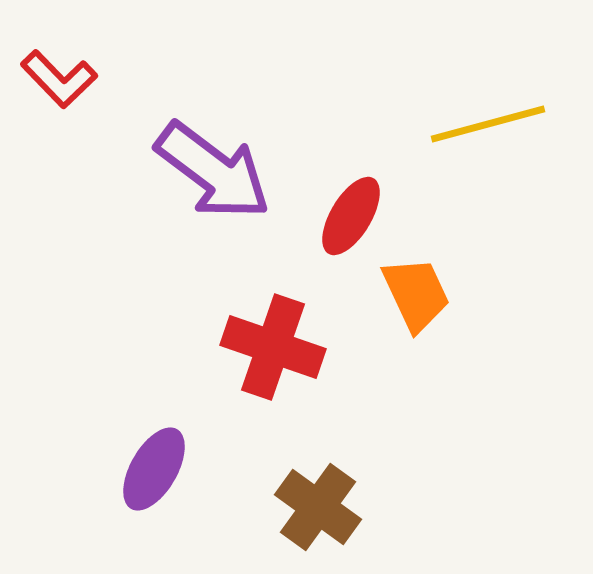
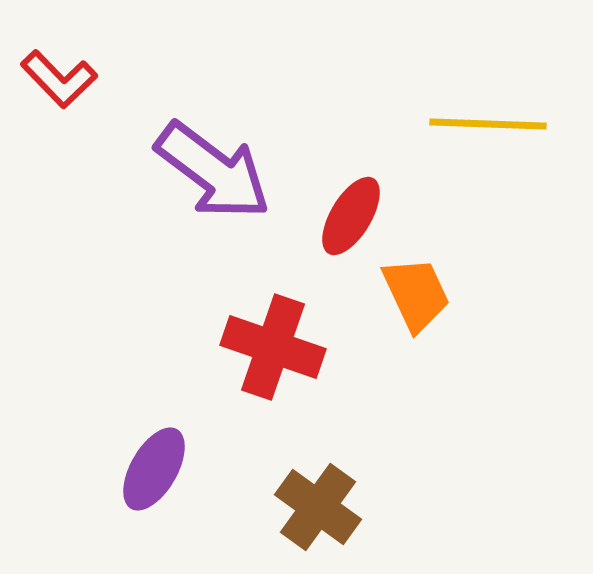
yellow line: rotated 17 degrees clockwise
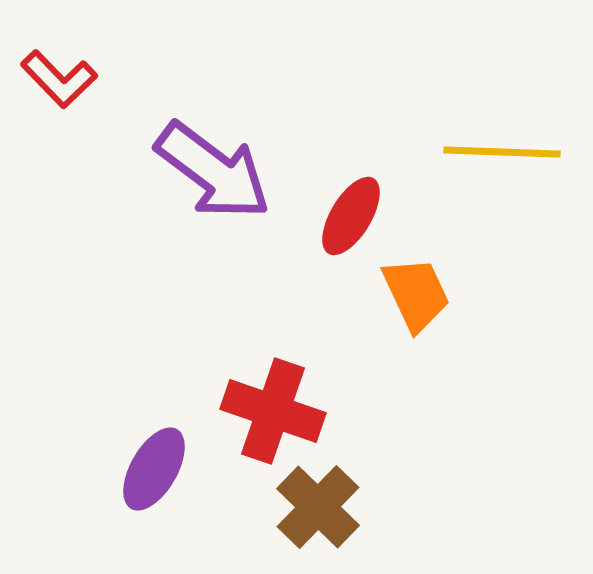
yellow line: moved 14 px right, 28 px down
red cross: moved 64 px down
brown cross: rotated 8 degrees clockwise
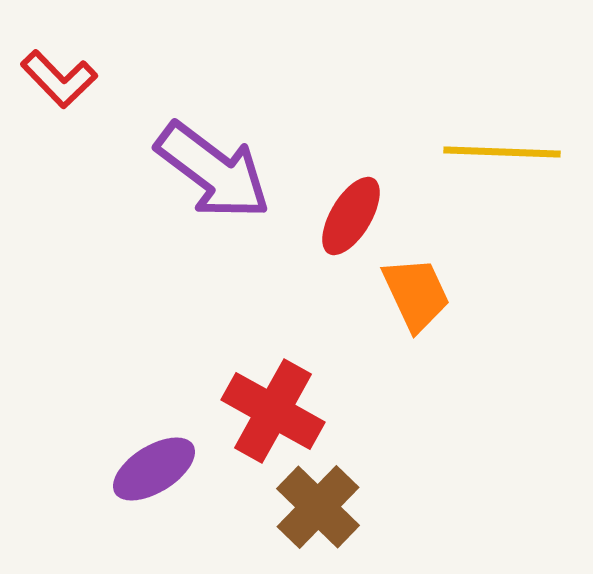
red cross: rotated 10 degrees clockwise
purple ellipse: rotated 28 degrees clockwise
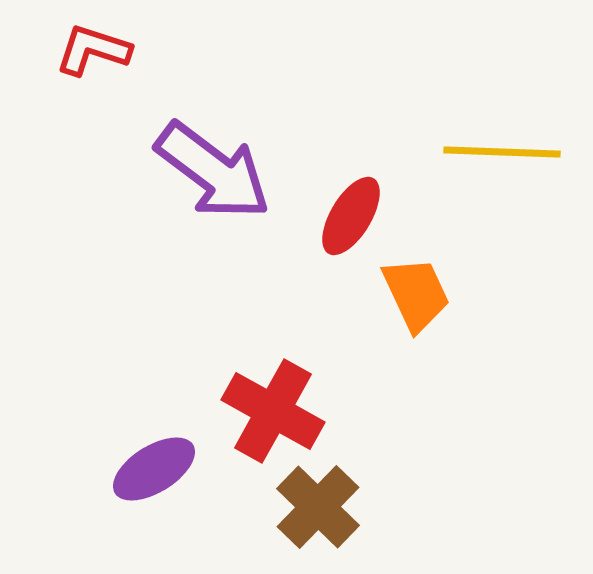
red L-shape: moved 34 px right, 29 px up; rotated 152 degrees clockwise
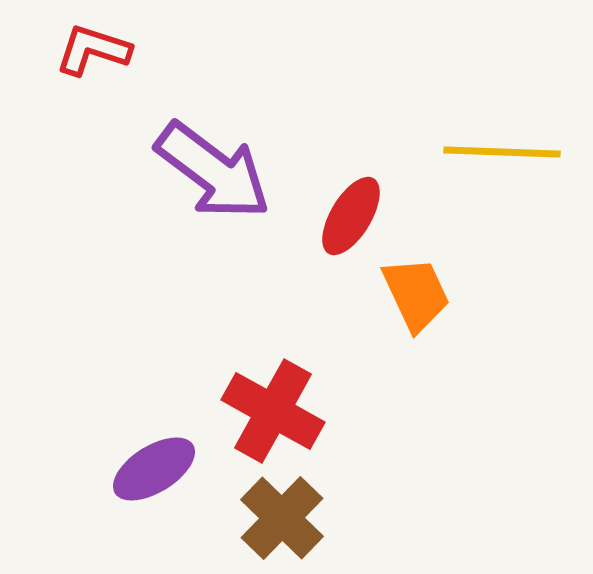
brown cross: moved 36 px left, 11 px down
